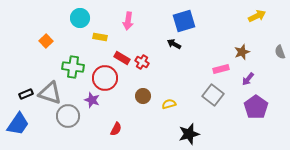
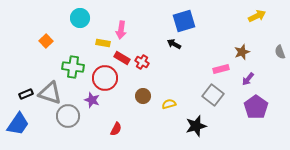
pink arrow: moved 7 px left, 9 px down
yellow rectangle: moved 3 px right, 6 px down
black star: moved 7 px right, 8 px up
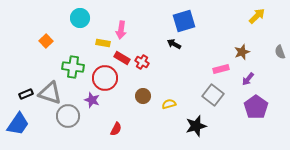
yellow arrow: rotated 18 degrees counterclockwise
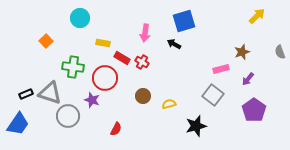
pink arrow: moved 24 px right, 3 px down
purple pentagon: moved 2 px left, 3 px down
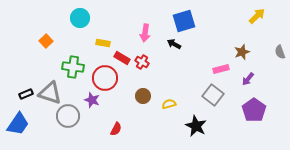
black star: rotated 30 degrees counterclockwise
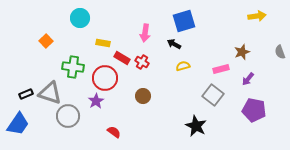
yellow arrow: rotated 36 degrees clockwise
purple star: moved 4 px right, 1 px down; rotated 21 degrees clockwise
yellow semicircle: moved 14 px right, 38 px up
purple pentagon: rotated 25 degrees counterclockwise
red semicircle: moved 2 px left, 3 px down; rotated 80 degrees counterclockwise
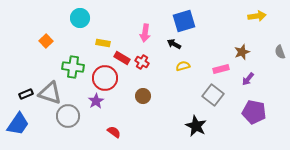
purple pentagon: moved 2 px down
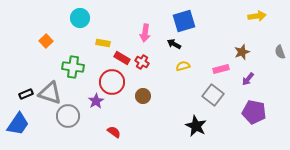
red circle: moved 7 px right, 4 px down
